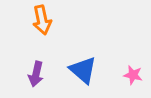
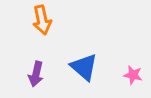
blue triangle: moved 1 px right, 3 px up
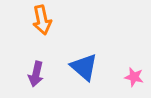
pink star: moved 1 px right, 2 px down
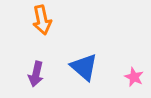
pink star: rotated 12 degrees clockwise
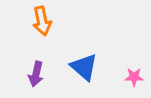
orange arrow: moved 1 px down
pink star: rotated 24 degrees counterclockwise
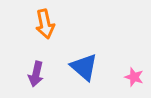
orange arrow: moved 3 px right, 3 px down
pink star: rotated 18 degrees clockwise
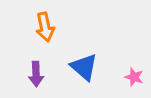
orange arrow: moved 3 px down
purple arrow: rotated 15 degrees counterclockwise
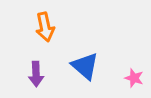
blue triangle: moved 1 px right, 1 px up
pink star: moved 1 px down
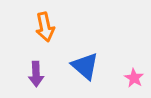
pink star: rotated 12 degrees clockwise
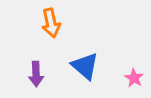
orange arrow: moved 6 px right, 4 px up
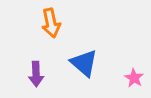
blue triangle: moved 1 px left, 3 px up
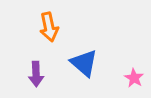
orange arrow: moved 2 px left, 4 px down
